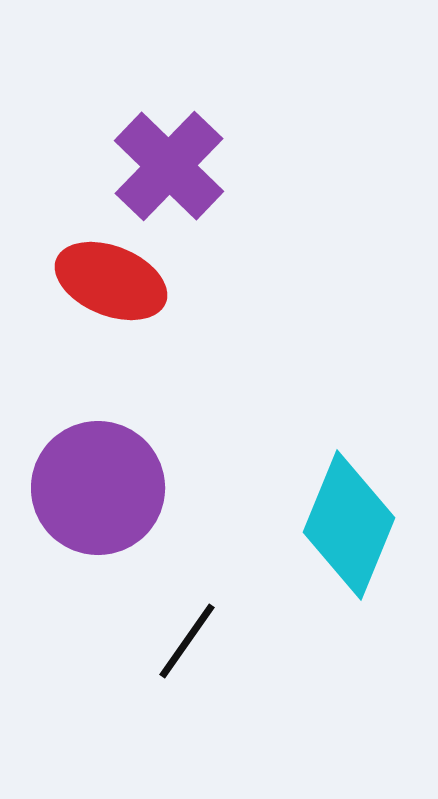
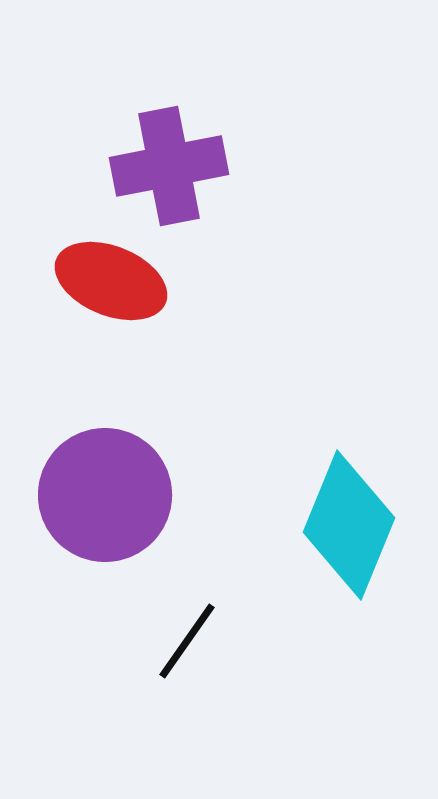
purple cross: rotated 35 degrees clockwise
purple circle: moved 7 px right, 7 px down
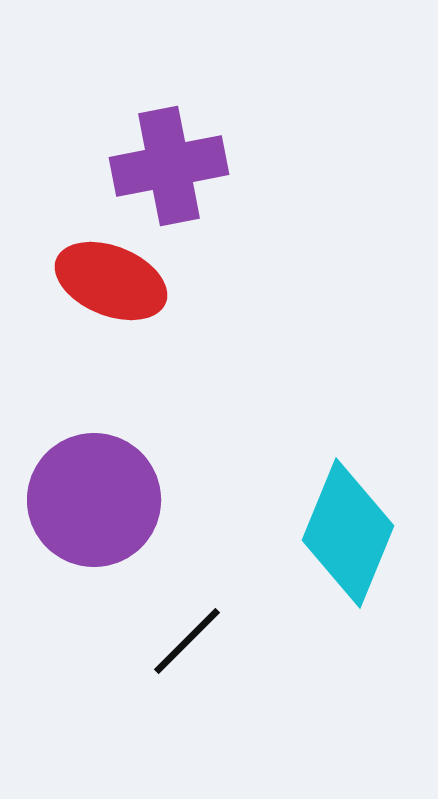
purple circle: moved 11 px left, 5 px down
cyan diamond: moved 1 px left, 8 px down
black line: rotated 10 degrees clockwise
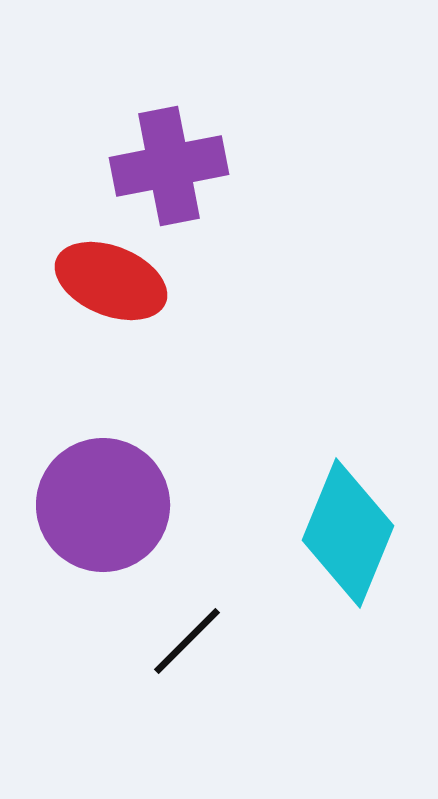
purple circle: moved 9 px right, 5 px down
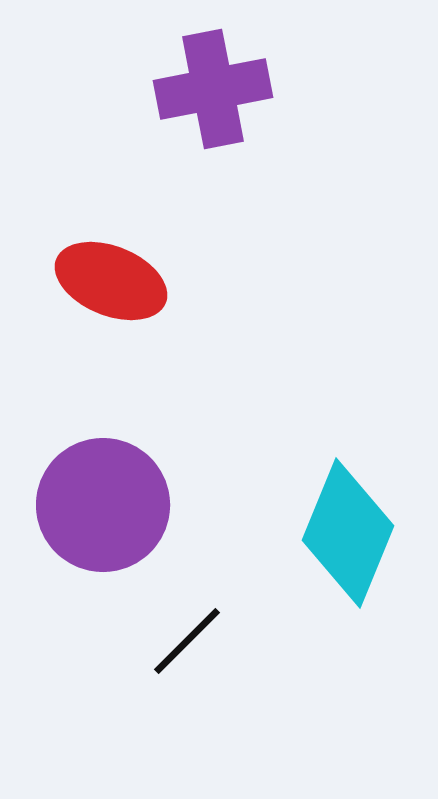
purple cross: moved 44 px right, 77 px up
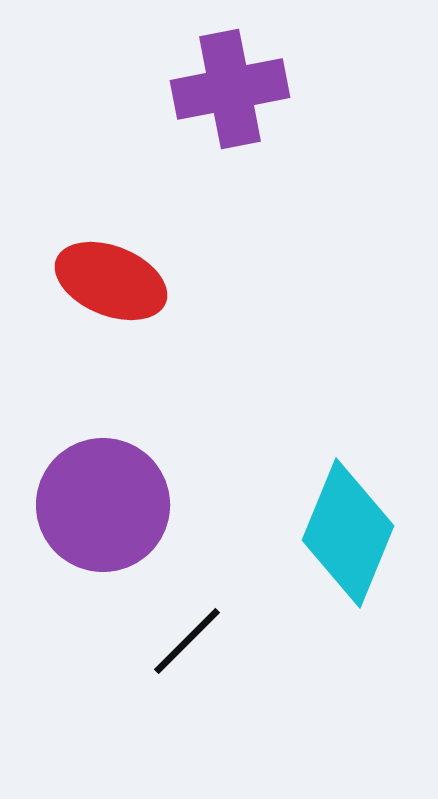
purple cross: moved 17 px right
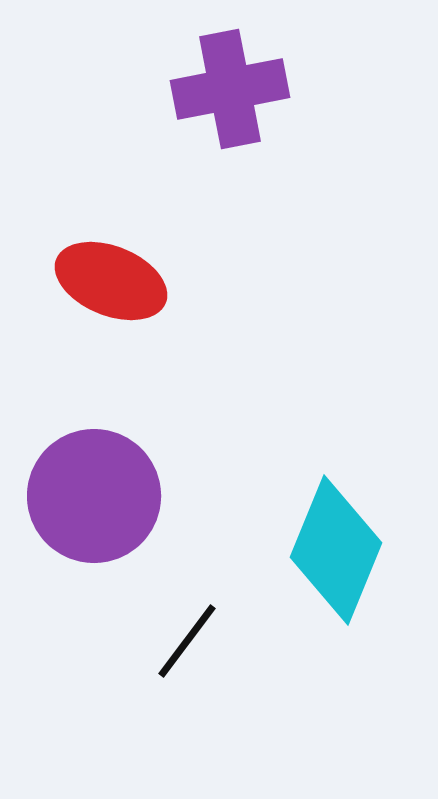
purple circle: moved 9 px left, 9 px up
cyan diamond: moved 12 px left, 17 px down
black line: rotated 8 degrees counterclockwise
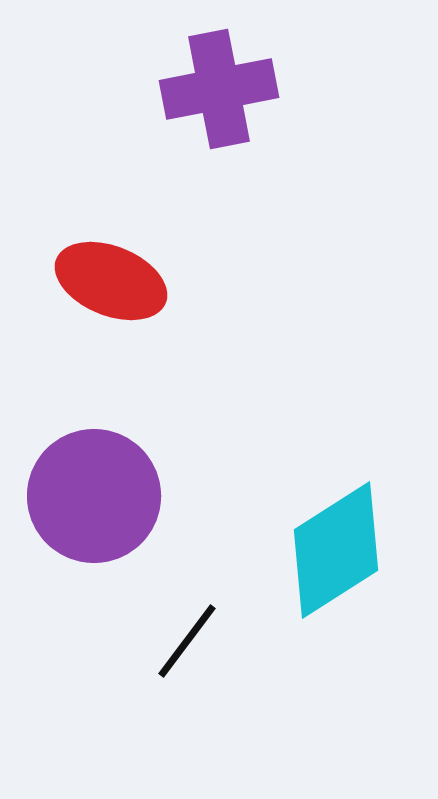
purple cross: moved 11 px left
cyan diamond: rotated 35 degrees clockwise
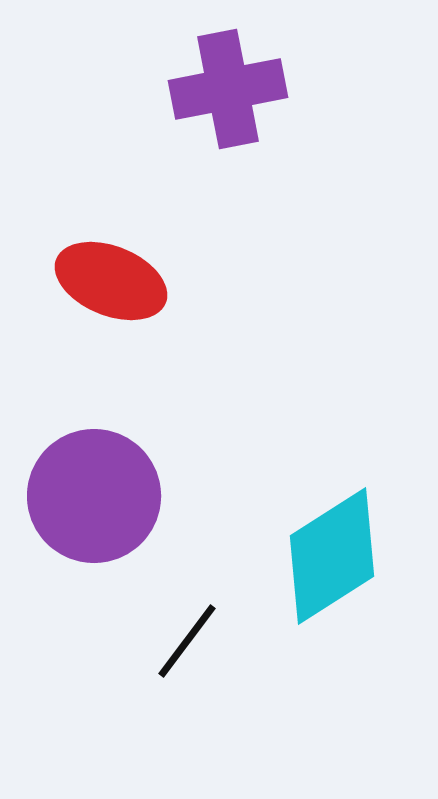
purple cross: moved 9 px right
cyan diamond: moved 4 px left, 6 px down
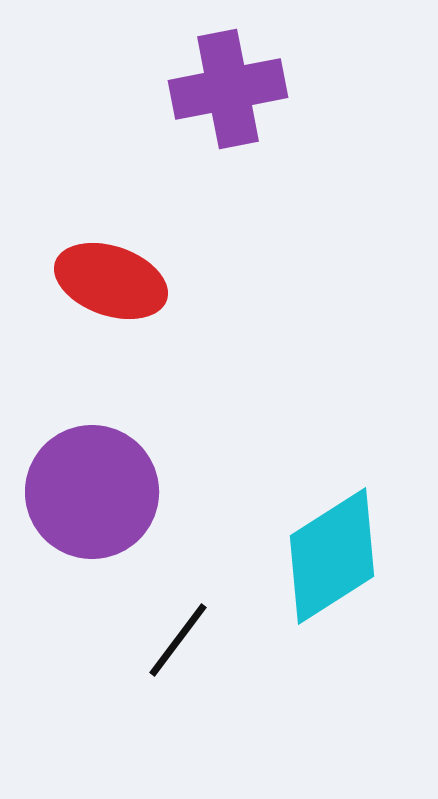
red ellipse: rotated 3 degrees counterclockwise
purple circle: moved 2 px left, 4 px up
black line: moved 9 px left, 1 px up
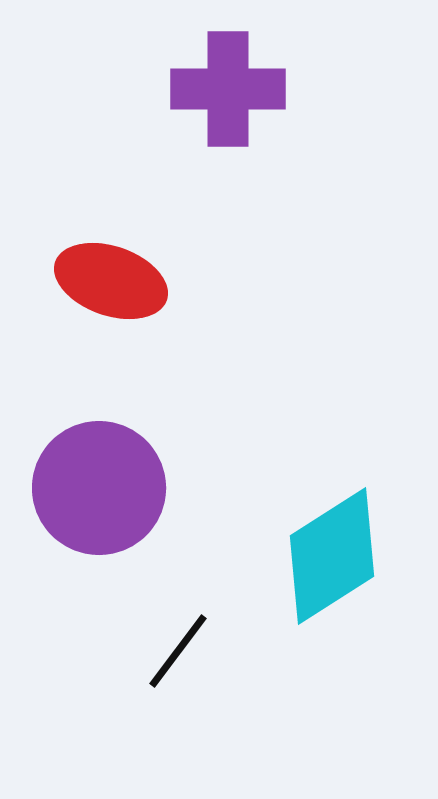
purple cross: rotated 11 degrees clockwise
purple circle: moved 7 px right, 4 px up
black line: moved 11 px down
